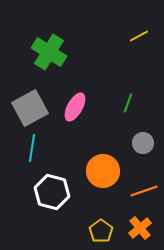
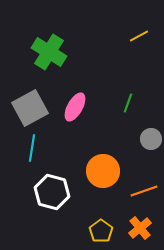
gray circle: moved 8 px right, 4 px up
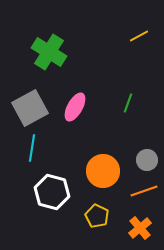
gray circle: moved 4 px left, 21 px down
yellow pentagon: moved 4 px left, 15 px up; rotated 10 degrees counterclockwise
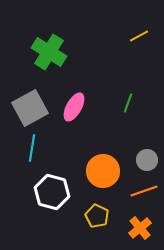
pink ellipse: moved 1 px left
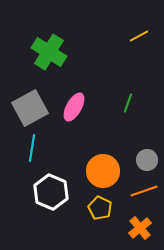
white hexagon: moved 1 px left; rotated 8 degrees clockwise
yellow pentagon: moved 3 px right, 8 px up
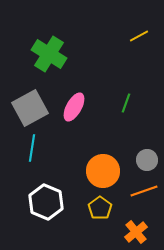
green cross: moved 2 px down
green line: moved 2 px left
white hexagon: moved 5 px left, 10 px down
yellow pentagon: rotated 10 degrees clockwise
orange cross: moved 4 px left, 4 px down
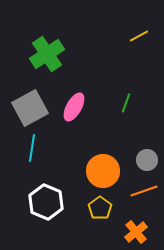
green cross: moved 2 px left; rotated 24 degrees clockwise
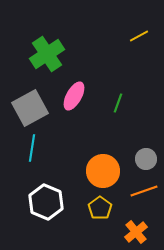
green line: moved 8 px left
pink ellipse: moved 11 px up
gray circle: moved 1 px left, 1 px up
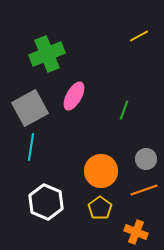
green cross: rotated 12 degrees clockwise
green line: moved 6 px right, 7 px down
cyan line: moved 1 px left, 1 px up
orange circle: moved 2 px left
orange line: moved 1 px up
orange cross: rotated 30 degrees counterclockwise
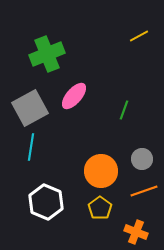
pink ellipse: rotated 12 degrees clockwise
gray circle: moved 4 px left
orange line: moved 1 px down
